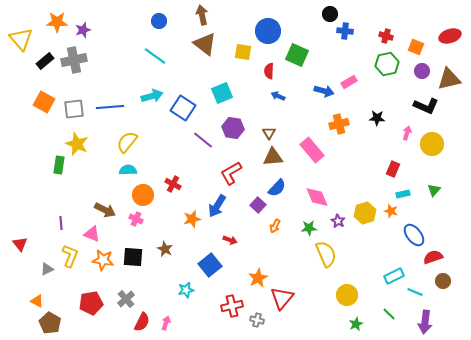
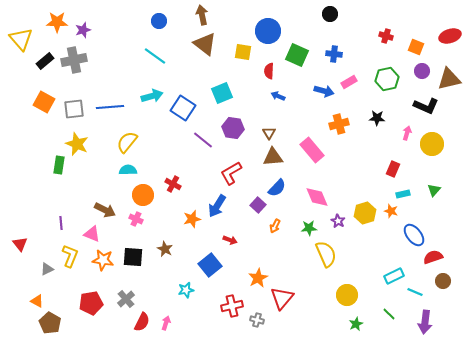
blue cross at (345, 31): moved 11 px left, 23 px down
green hexagon at (387, 64): moved 15 px down
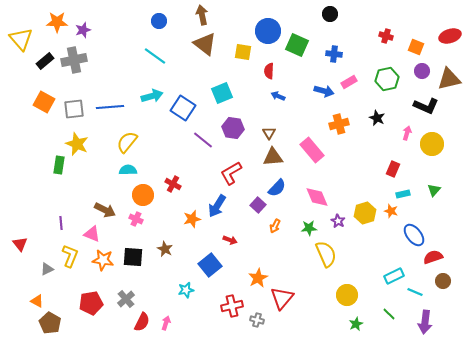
green square at (297, 55): moved 10 px up
black star at (377, 118): rotated 21 degrees clockwise
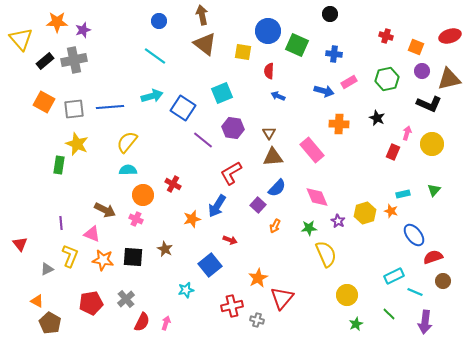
black L-shape at (426, 106): moved 3 px right, 2 px up
orange cross at (339, 124): rotated 18 degrees clockwise
red rectangle at (393, 169): moved 17 px up
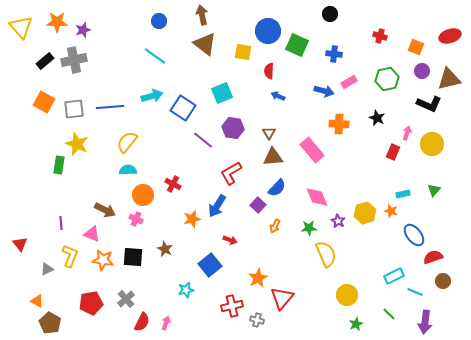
red cross at (386, 36): moved 6 px left
yellow triangle at (21, 39): moved 12 px up
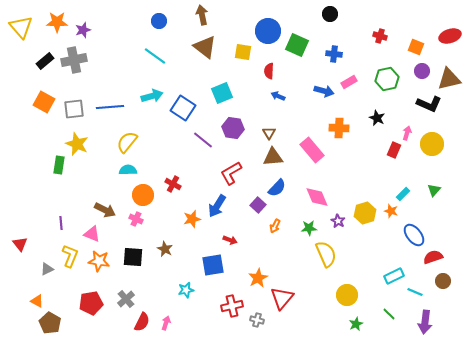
brown triangle at (205, 44): moved 3 px down
orange cross at (339, 124): moved 4 px down
red rectangle at (393, 152): moved 1 px right, 2 px up
cyan rectangle at (403, 194): rotated 32 degrees counterclockwise
orange star at (103, 260): moved 4 px left, 1 px down
blue square at (210, 265): moved 3 px right; rotated 30 degrees clockwise
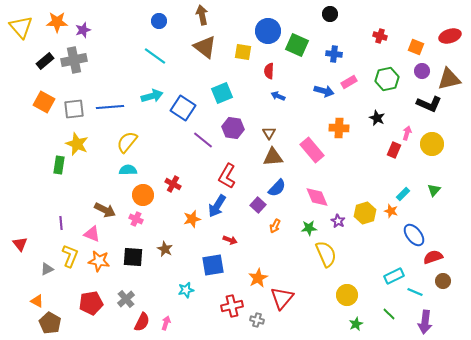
red L-shape at (231, 173): moved 4 px left, 3 px down; rotated 30 degrees counterclockwise
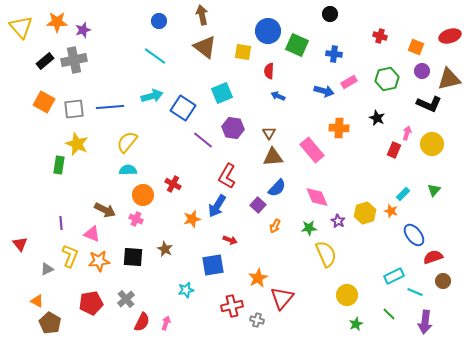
orange star at (99, 261): rotated 15 degrees counterclockwise
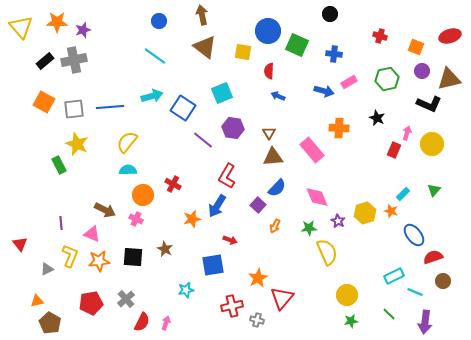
green rectangle at (59, 165): rotated 36 degrees counterclockwise
yellow semicircle at (326, 254): moved 1 px right, 2 px up
orange triangle at (37, 301): rotated 40 degrees counterclockwise
green star at (356, 324): moved 5 px left, 3 px up; rotated 16 degrees clockwise
